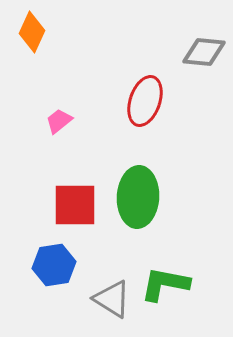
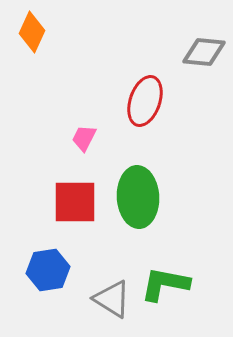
pink trapezoid: moved 25 px right, 17 px down; rotated 24 degrees counterclockwise
green ellipse: rotated 6 degrees counterclockwise
red square: moved 3 px up
blue hexagon: moved 6 px left, 5 px down
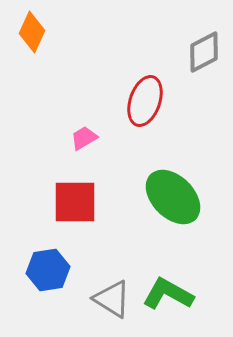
gray diamond: rotated 33 degrees counterclockwise
pink trapezoid: rotated 32 degrees clockwise
green ellipse: moved 35 px right; rotated 42 degrees counterclockwise
green L-shape: moved 3 px right, 10 px down; rotated 18 degrees clockwise
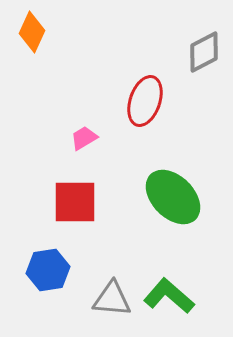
green L-shape: moved 1 px right, 2 px down; rotated 12 degrees clockwise
gray triangle: rotated 27 degrees counterclockwise
